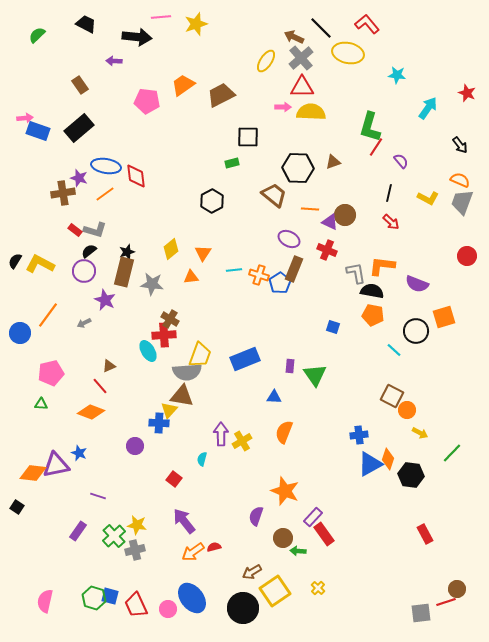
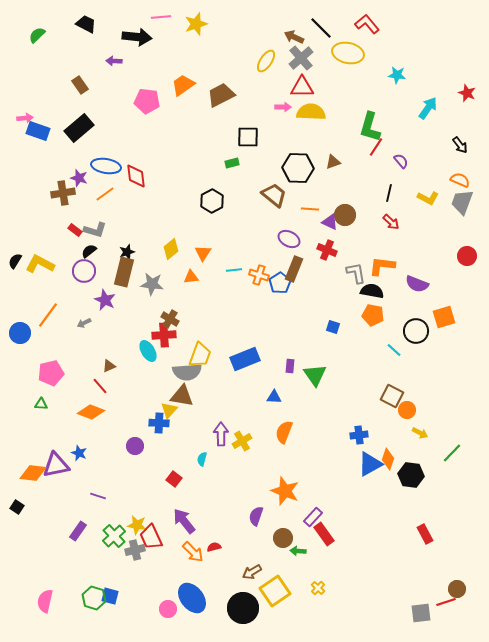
orange arrow at (193, 552): rotated 100 degrees counterclockwise
red trapezoid at (136, 605): moved 15 px right, 68 px up
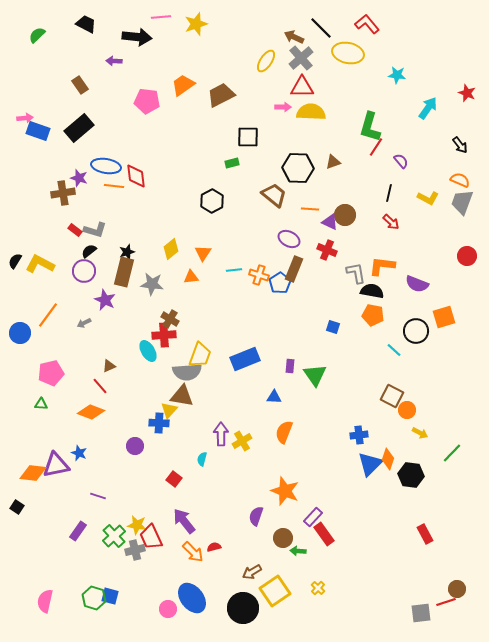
orange line at (105, 194): moved 9 px right, 8 px up; rotated 42 degrees clockwise
blue triangle at (370, 464): rotated 16 degrees counterclockwise
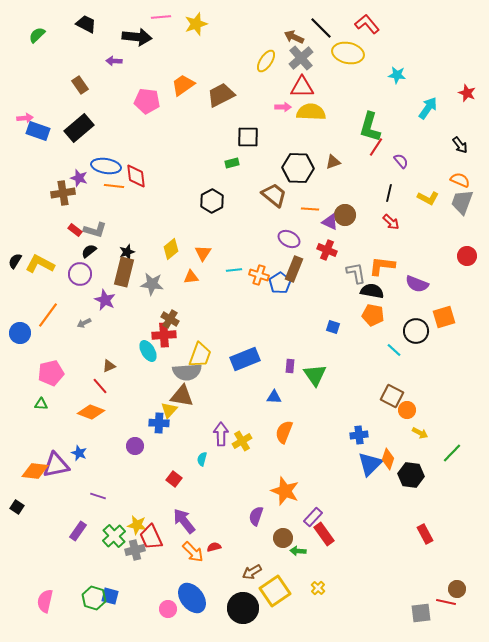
purple circle at (84, 271): moved 4 px left, 3 px down
orange diamond at (33, 473): moved 2 px right, 2 px up
red line at (446, 602): rotated 30 degrees clockwise
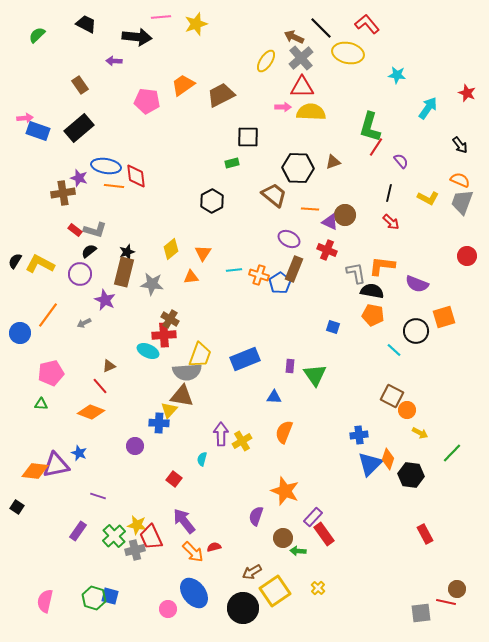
cyan ellipse at (148, 351): rotated 35 degrees counterclockwise
blue ellipse at (192, 598): moved 2 px right, 5 px up
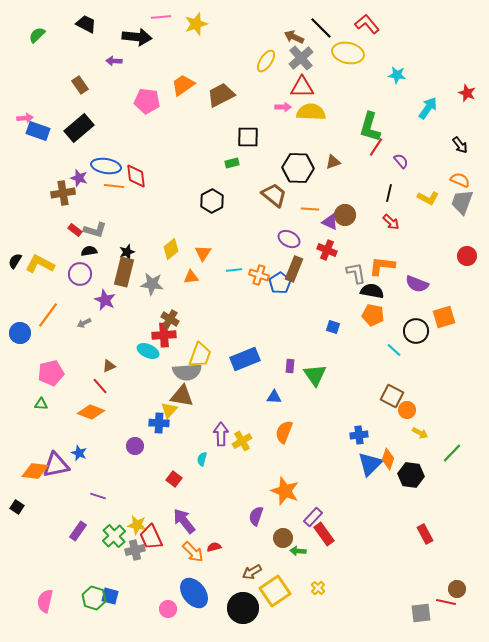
black semicircle at (89, 251): rotated 28 degrees clockwise
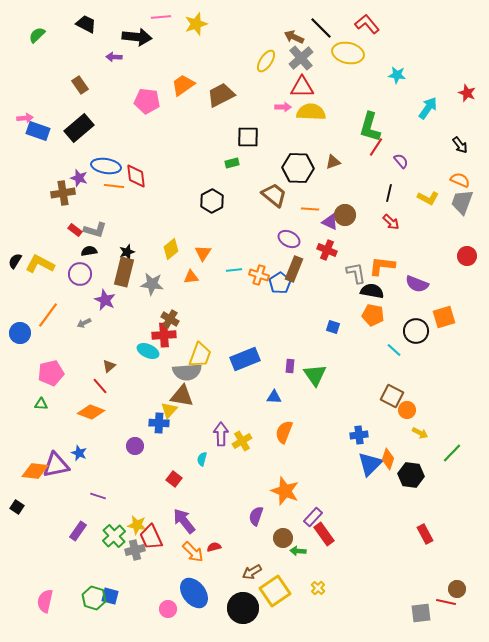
purple arrow at (114, 61): moved 4 px up
brown triangle at (109, 366): rotated 16 degrees counterclockwise
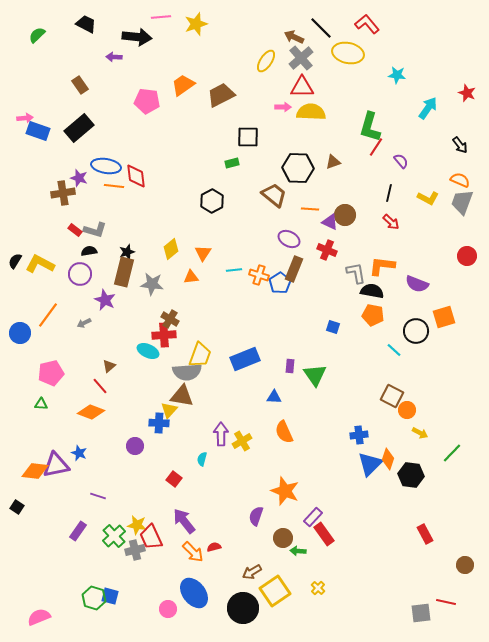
orange semicircle at (284, 432): rotated 45 degrees counterclockwise
brown circle at (457, 589): moved 8 px right, 24 px up
pink semicircle at (45, 601): moved 6 px left, 16 px down; rotated 55 degrees clockwise
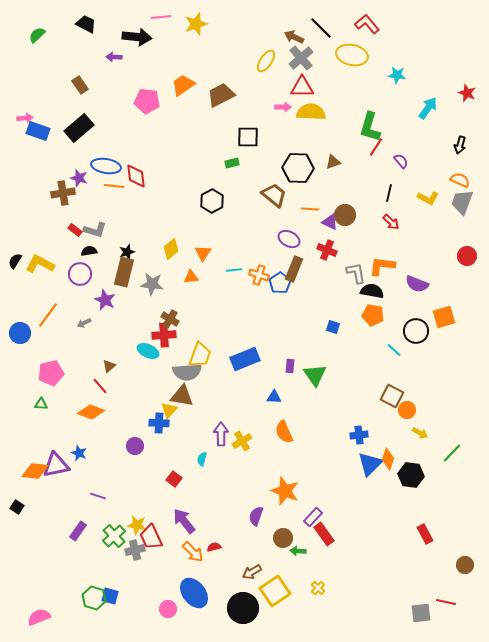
yellow ellipse at (348, 53): moved 4 px right, 2 px down
black arrow at (460, 145): rotated 54 degrees clockwise
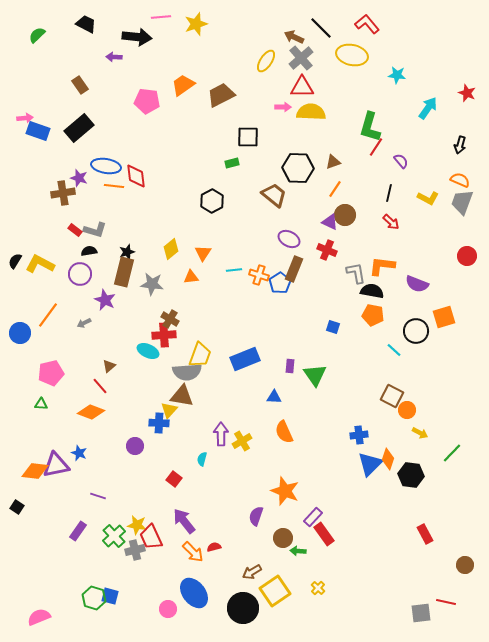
orange line at (310, 209): moved 25 px right, 20 px up; rotated 60 degrees counterclockwise
